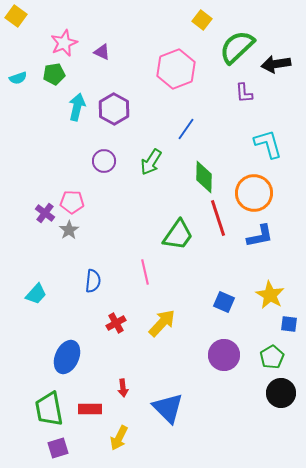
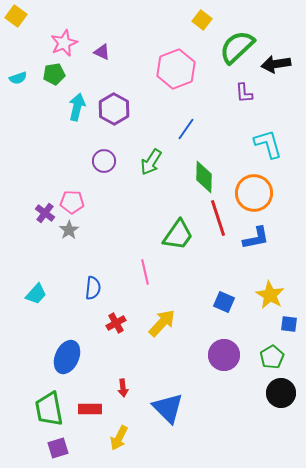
blue L-shape at (260, 236): moved 4 px left, 2 px down
blue semicircle at (93, 281): moved 7 px down
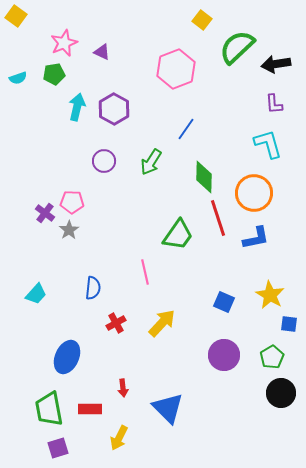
purple L-shape at (244, 93): moved 30 px right, 11 px down
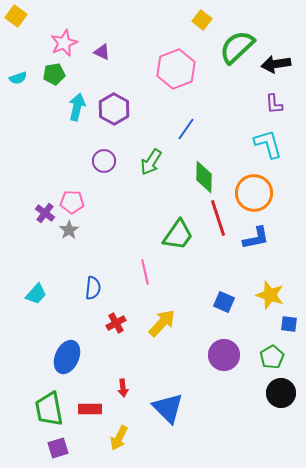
yellow star at (270, 295): rotated 12 degrees counterclockwise
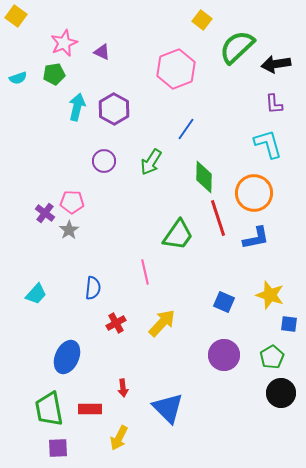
purple square at (58, 448): rotated 15 degrees clockwise
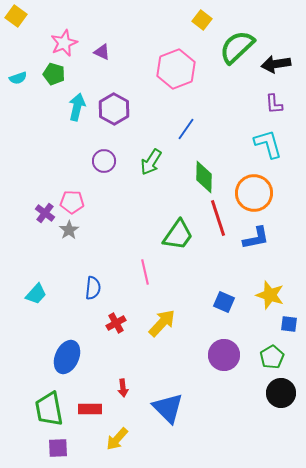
green pentagon at (54, 74): rotated 25 degrees clockwise
yellow arrow at (119, 438): moved 2 px left, 1 px down; rotated 15 degrees clockwise
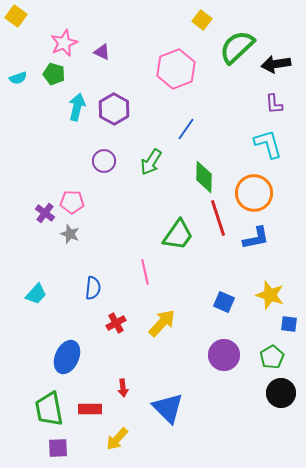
gray star at (69, 230): moved 1 px right, 4 px down; rotated 18 degrees counterclockwise
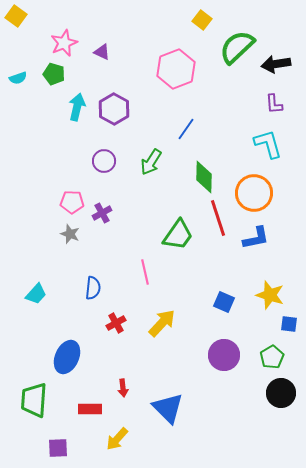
purple cross at (45, 213): moved 57 px right; rotated 24 degrees clockwise
green trapezoid at (49, 409): moved 15 px left, 9 px up; rotated 15 degrees clockwise
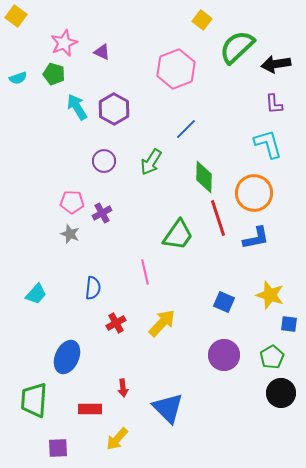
cyan arrow at (77, 107): rotated 44 degrees counterclockwise
blue line at (186, 129): rotated 10 degrees clockwise
